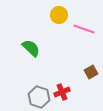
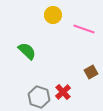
yellow circle: moved 6 px left
green semicircle: moved 4 px left, 3 px down
red cross: moved 1 px right; rotated 21 degrees counterclockwise
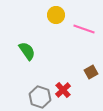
yellow circle: moved 3 px right
green semicircle: rotated 12 degrees clockwise
red cross: moved 2 px up
gray hexagon: moved 1 px right
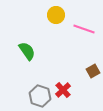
brown square: moved 2 px right, 1 px up
gray hexagon: moved 1 px up
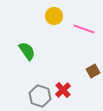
yellow circle: moved 2 px left, 1 px down
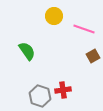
brown square: moved 15 px up
red cross: rotated 35 degrees clockwise
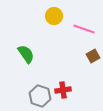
green semicircle: moved 1 px left, 3 px down
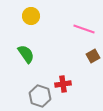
yellow circle: moved 23 px left
red cross: moved 6 px up
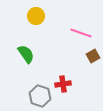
yellow circle: moved 5 px right
pink line: moved 3 px left, 4 px down
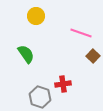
brown square: rotated 16 degrees counterclockwise
gray hexagon: moved 1 px down
